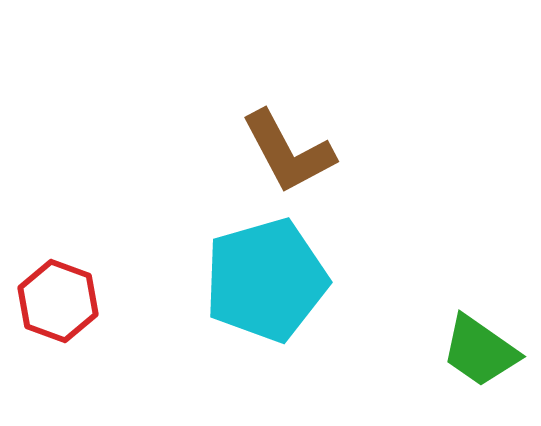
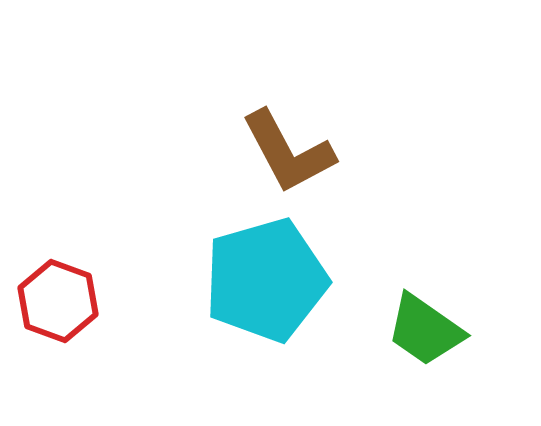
green trapezoid: moved 55 px left, 21 px up
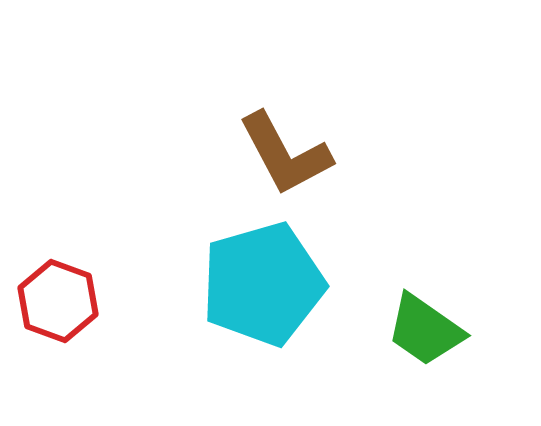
brown L-shape: moved 3 px left, 2 px down
cyan pentagon: moved 3 px left, 4 px down
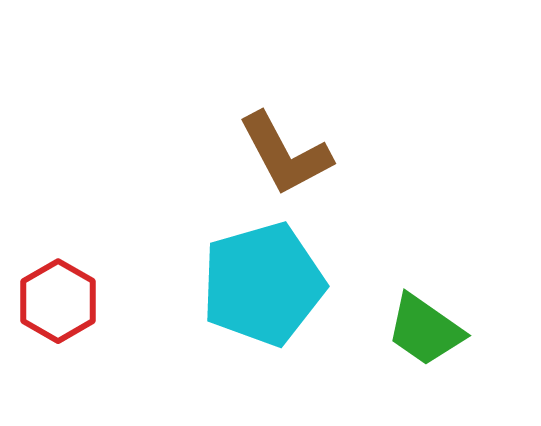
red hexagon: rotated 10 degrees clockwise
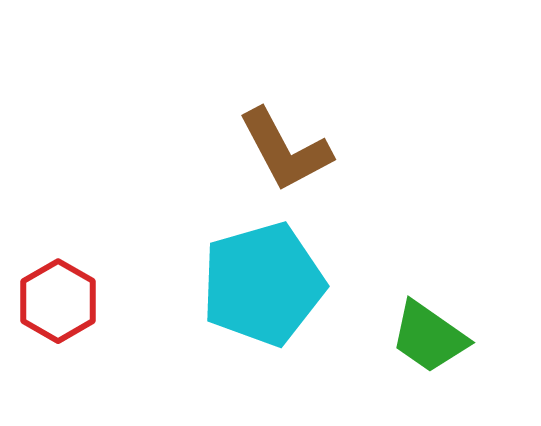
brown L-shape: moved 4 px up
green trapezoid: moved 4 px right, 7 px down
